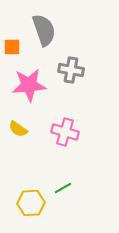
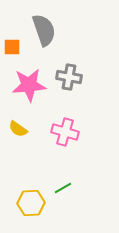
gray cross: moved 2 px left, 7 px down
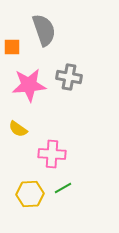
pink cross: moved 13 px left, 22 px down; rotated 12 degrees counterclockwise
yellow hexagon: moved 1 px left, 9 px up
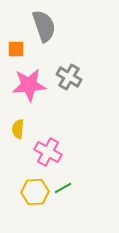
gray semicircle: moved 4 px up
orange square: moved 4 px right, 2 px down
gray cross: rotated 20 degrees clockwise
yellow semicircle: rotated 60 degrees clockwise
pink cross: moved 4 px left, 2 px up; rotated 24 degrees clockwise
yellow hexagon: moved 5 px right, 2 px up
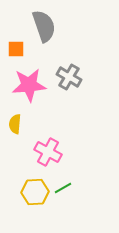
yellow semicircle: moved 3 px left, 5 px up
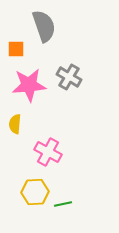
green line: moved 16 px down; rotated 18 degrees clockwise
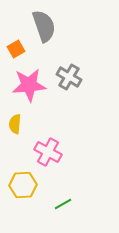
orange square: rotated 30 degrees counterclockwise
yellow hexagon: moved 12 px left, 7 px up
green line: rotated 18 degrees counterclockwise
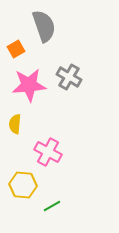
yellow hexagon: rotated 8 degrees clockwise
green line: moved 11 px left, 2 px down
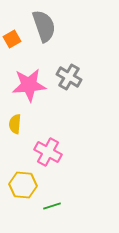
orange square: moved 4 px left, 10 px up
green line: rotated 12 degrees clockwise
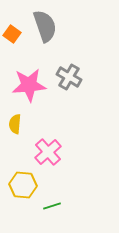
gray semicircle: moved 1 px right
orange square: moved 5 px up; rotated 24 degrees counterclockwise
pink cross: rotated 20 degrees clockwise
